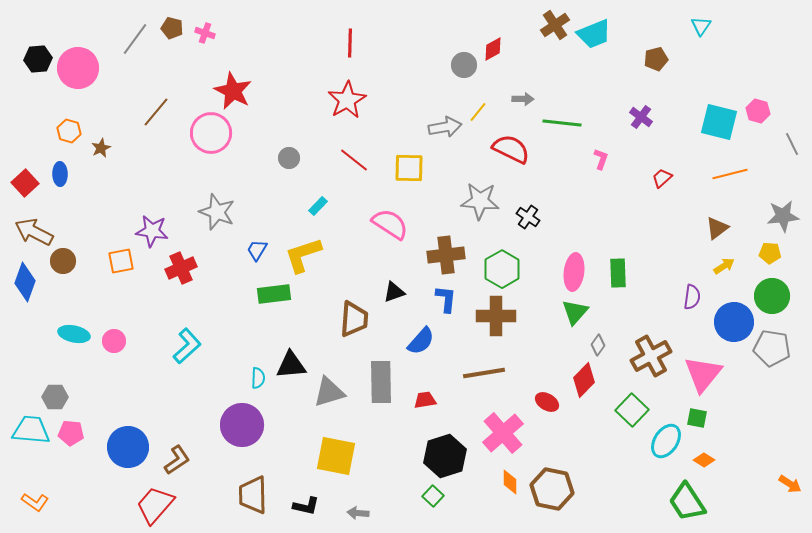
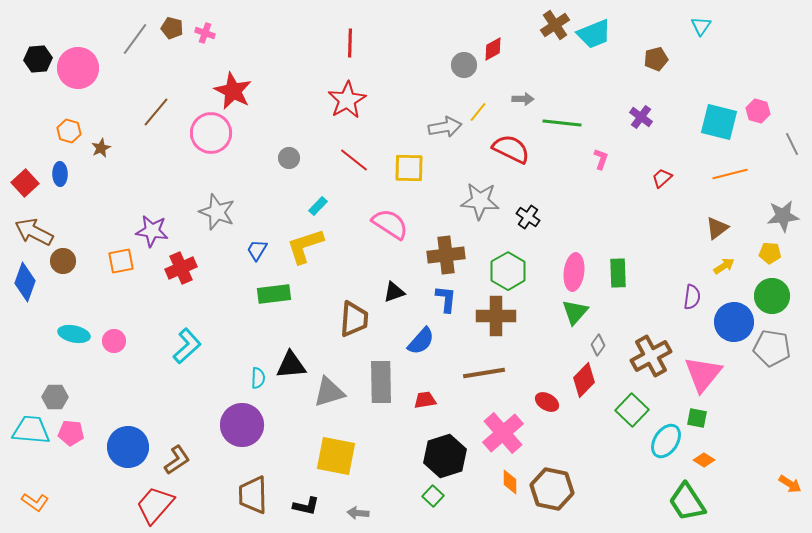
yellow L-shape at (303, 255): moved 2 px right, 9 px up
green hexagon at (502, 269): moved 6 px right, 2 px down
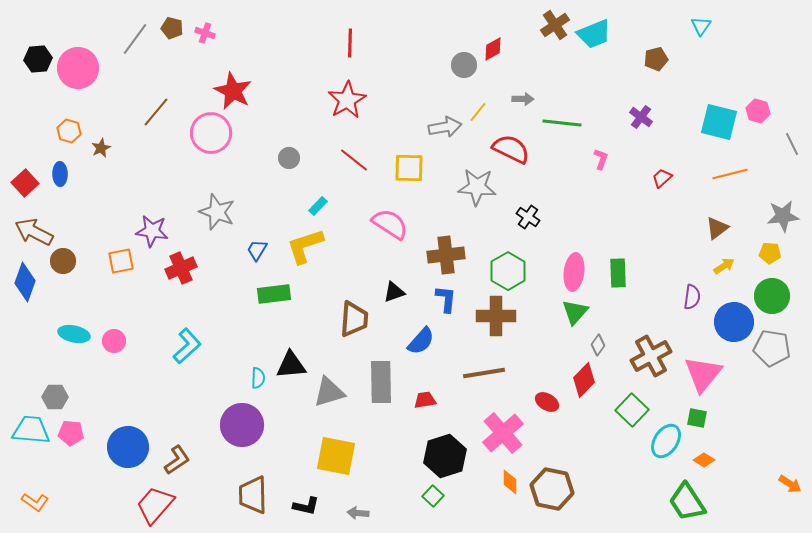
gray star at (480, 201): moved 3 px left, 14 px up
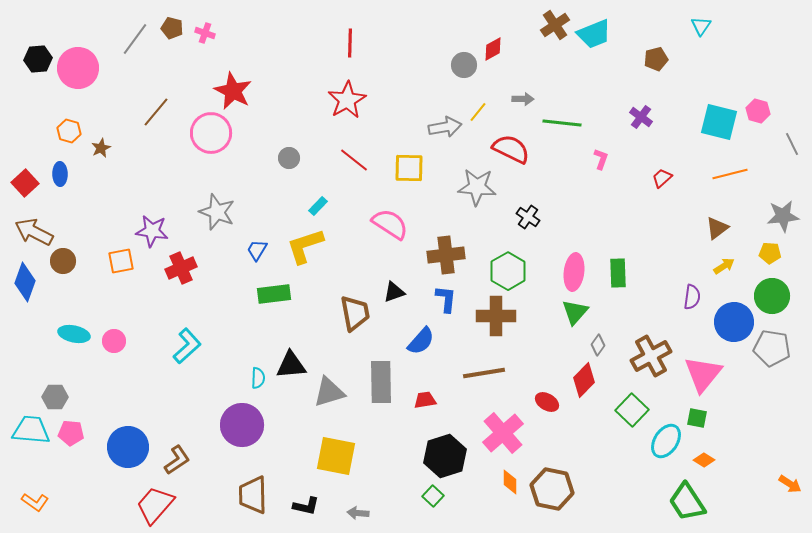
brown trapezoid at (354, 319): moved 1 px right, 6 px up; rotated 15 degrees counterclockwise
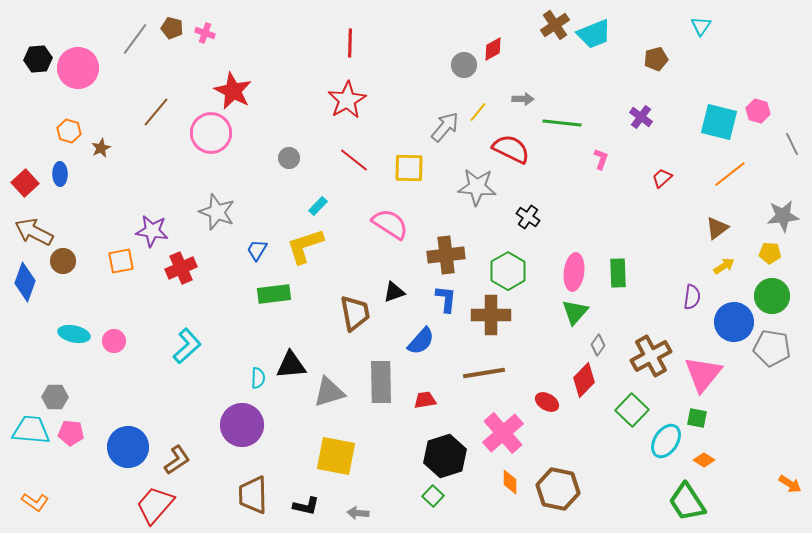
gray arrow at (445, 127): rotated 40 degrees counterclockwise
orange line at (730, 174): rotated 24 degrees counterclockwise
brown cross at (496, 316): moved 5 px left, 1 px up
brown hexagon at (552, 489): moved 6 px right
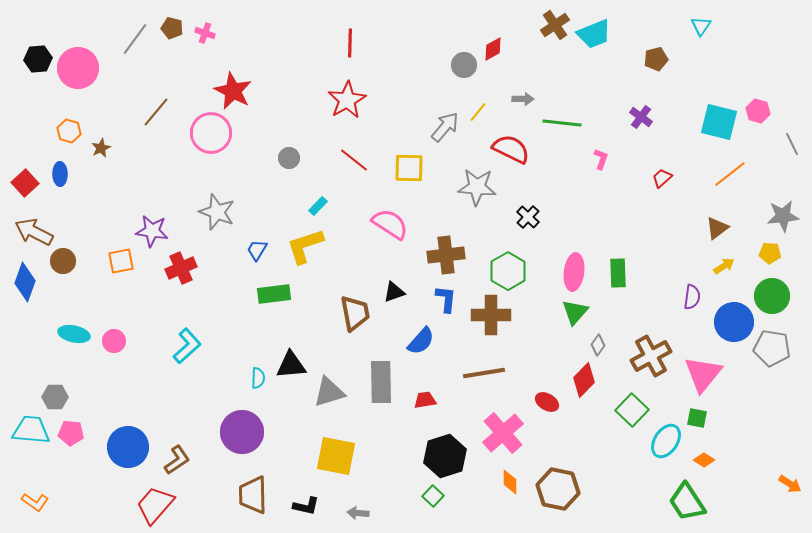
black cross at (528, 217): rotated 10 degrees clockwise
purple circle at (242, 425): moved 7 px down
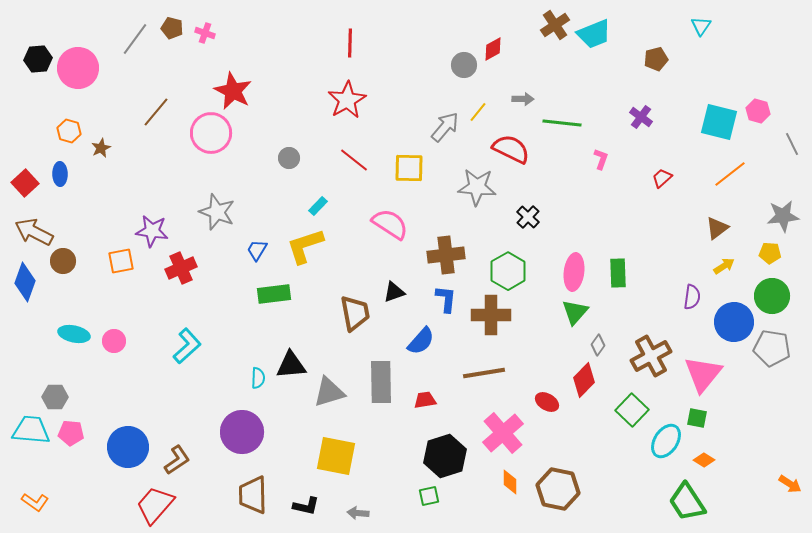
green square at (433, 496): moved 4 px left; rotated 35 degrees clockwise
